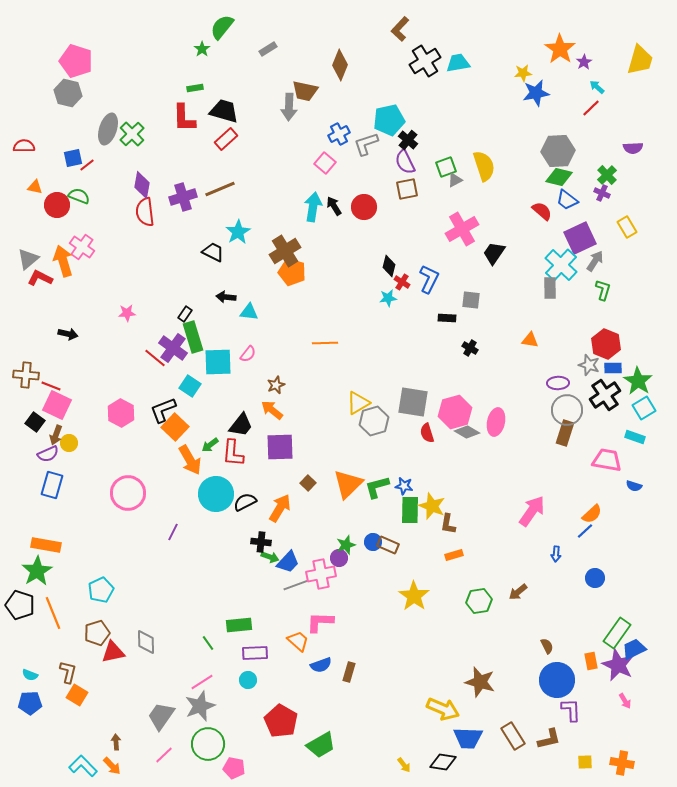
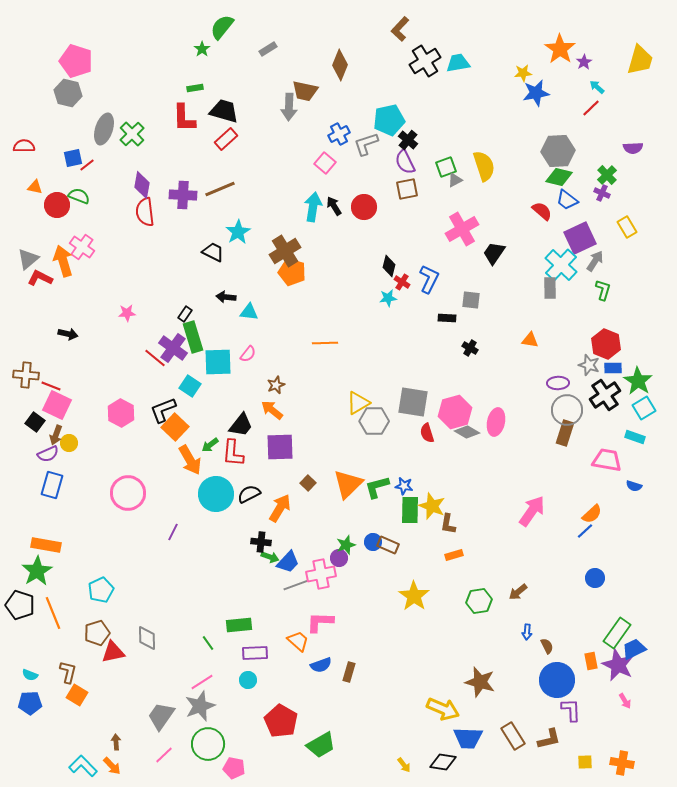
gray ellipse at (108, 129): moved 4 px left
purple cross at (183, 197): moved 2 px up; rotated 20 degrees clockwise
gray hexagon at (374, 421): rotated 16 degrees clockwise
black semicircle at (245, 502): moved 4 px right, 8 px up
blue arrow at (556, 554): moved 29 px left, 78 px down
gray diamond at (146, 642): moved 1 px right, 4 px up
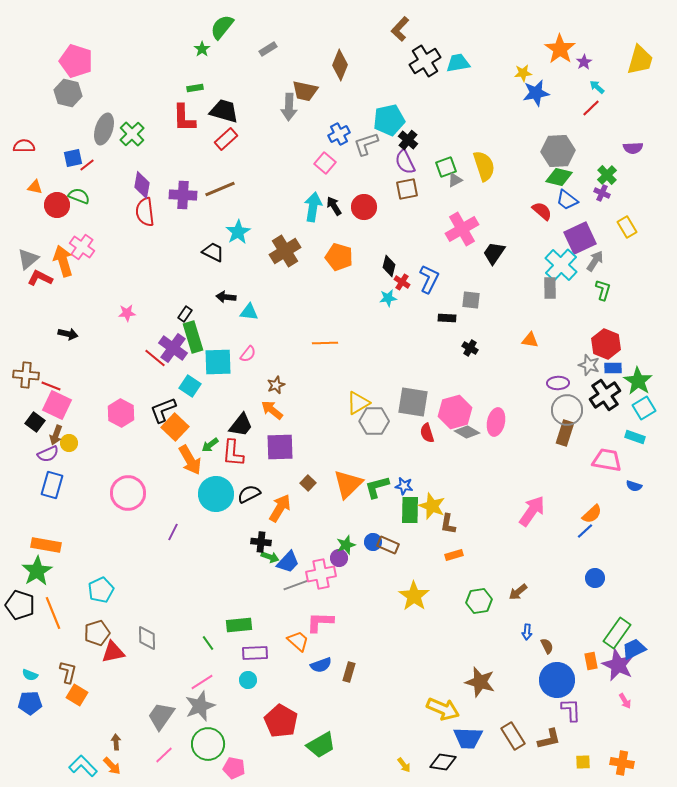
orange pentagon at (292, 272): moved 47 px right, 15 px up
yellow square at (585, 762): moved 2 px left
